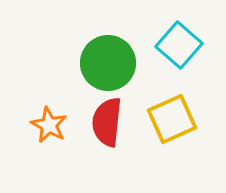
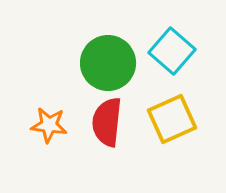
cyan square: moved 7 px left, 6 px down
orange star: rotated 21 degrees counterclockwise
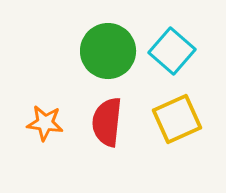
green circle: moved 12 px up
yellow square: moved 5 px right
orange star: moved 4 px left, 2 px up
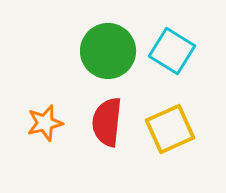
cyan square: rotated 9 degrees counterclockwise
yellow square: moved 7 px left, 10 px down
orange star: rotated 21 degrees counterclockwise
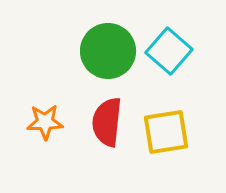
cyan square: moved 3 px left; rotated 9 degrees clockwise
orange star: moved 1 px up; rotated 12 degrees clockwise
yellow square: moved 4 px left, 3 px down; rotated 15 degrees clockwise
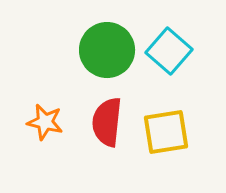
green circle: moved 1 px left, 1 px up
orange star: rotated 15 degrees clockwise
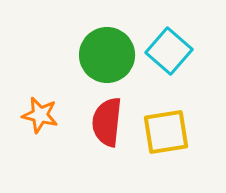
green circle: moved 5 px down
orange star: moved 5 px left, 7 px up
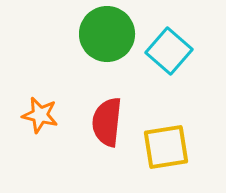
green circle: moved 21 px up
yellow square: moved 15 px down
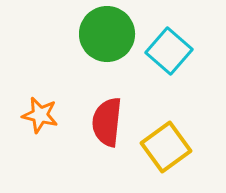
yellow square: rotated 27 degrees counterclockwise
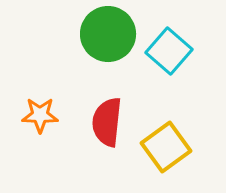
green circle: moved 1 px right
orange star: rotated 12 degrees counterclockwise
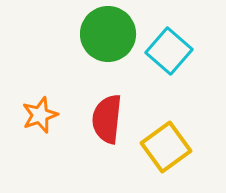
orange star: rotated 21 degrees counterclockwise
red semicircle: moved 3 px up
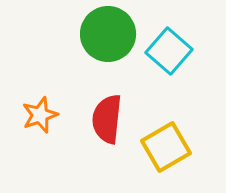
yellow square: rotated 6 degrees clockwise
